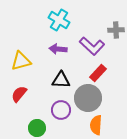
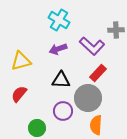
purple arrow: rotated 24 degrees counterclockwise
purple circle: moved 2 px right, 1 px down
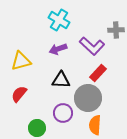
purple circle: moved 2 px down
orange semicircle: moved 1 px left
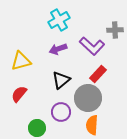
cyan cross: rotated 30 degrees clockwise
gray cross: moved 1 px left
red rectangle: moved 1 px down
black triangle: rotated 42 degrees counterclockwise
purple circle: moved 2 px left, 1 px up
orange semicircle: moved 3 px left
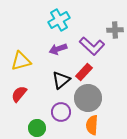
red rectangle: moved 14 px left, 2 px up
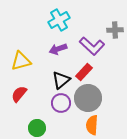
purple circle: moved 9 px up
